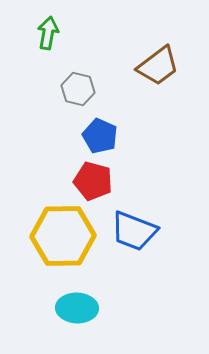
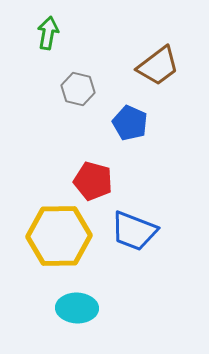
blue pentagon: moved 30 px right, 13 px up
yellow hexagon: moved 4 px left
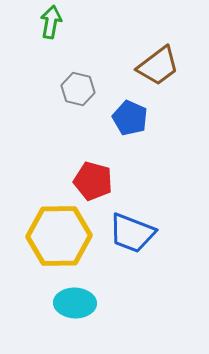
green arrow: moved 3 px right, 11 px up
blue pentagon: moved 5 px up
blue trapezoid: moved 2 px left, 2 px down
cyan ellipse: moved 2 px left, 5 px up
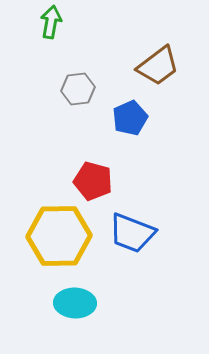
gray hexagon: rotated 20 degrees counterclockwise
blue pentagon: rotated 24 degrees clockwise
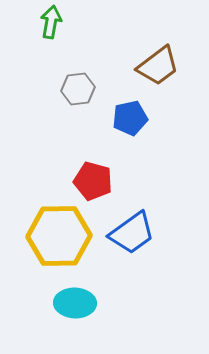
blue pentagon: rotated 12 degrees clockwise
blue trapezoid: rotated 57 degrees counterclockwise
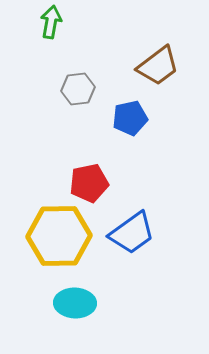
red pentagon: moved 4 px left, 2 px down; rotated 27 degrees counterclockwise
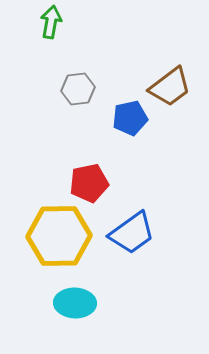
brown trapezoid: moved 12 px right, 21 px down
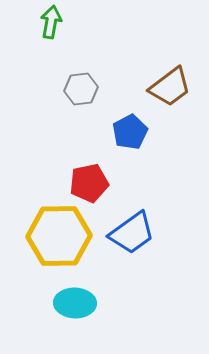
gray hexagon: moved 3 px right
blue pentagon: moved 14 px down; rotated 16 degrees counterclockwise
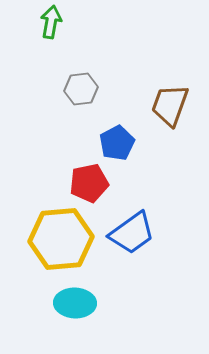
brown trapezoid: moved 18 px down; rotated 147 degrees clockwise
blue pentagon: moved 13 px left, 11 px down
yellow hexagon: moved 2 px right, 3 px down; rotated 4 degrees counterclockwise
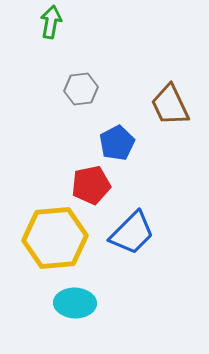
brown trapezoid: rotated 45 degrees counterclockwise
red pentagon: moved 2 px right, 2 px down
blue trapezoid: rotated 9 degrees counterclockwise
yellow hexagon: moved 6 px left, 1 px up
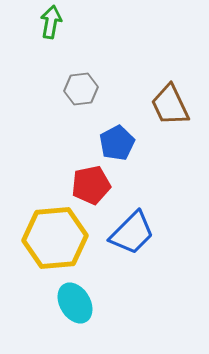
cyan ellipse: rotated 57 degrees clockwise
